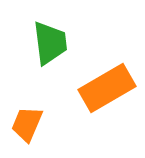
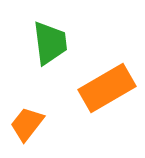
orange trapezoid: rotated 15 degrees clockwise
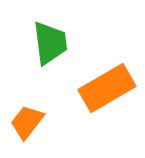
orange trapezoid: moved 2 px up
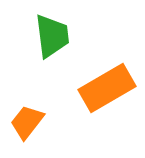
green trapezoid: moved 2 px right, 7 px up
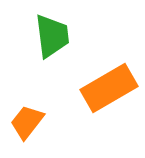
orange rectangle: moved 2 px right
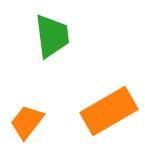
orange rectangle: moved 23 px down
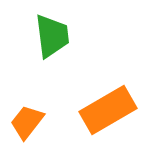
orange rectangle: moved 1 px left, 1 px up
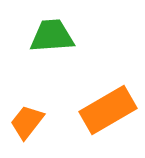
green trapezoid: rotated 87 degrees counterclockwise
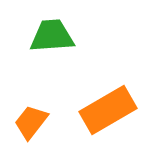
orange trapezoid: moved 4 px right
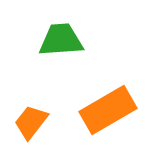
green trapezoid: moved 9 px right, 4 px down
